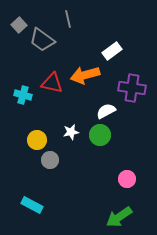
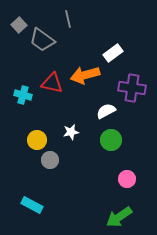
white rectangle: moved 1 px right, 2 px down
green circle: moved 11 px right, 5 px down
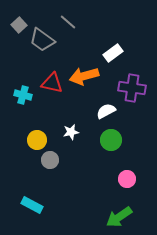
gray line: moved 3 px down; rotated 36 degrees counterclockwise
orange arrow: moved 1 px left, 1 px down
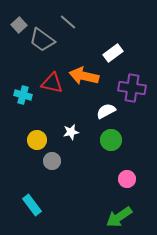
orange arrow: rotated 28 degrees clockwise
gray circle: moved 2 px right, 1 px down
cyan rectangle: rotated 25 degrees clockwise
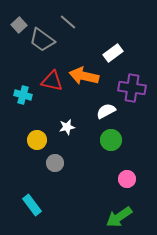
red triangle: moved 2 px up
white star: moved 4 px left, 5 px up
gray circle: moved 3 px right, 2 px down
